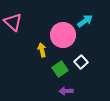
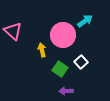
pink triangle: moved 9 px down
green square: rotated 21 degrees counterclockwise
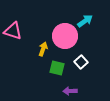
pink triangle: rotated 24 degrees counterclockwise
pink circle: moved 2 px right, 1 px down
yellow arrow: moved 1 px right, 1 px up; rotated 32 degrees clockwise
green square: moved 3 px left, 1 px up; rotated 21 degrees counterclockwise
purple arrow: moved 4 px right
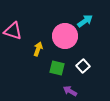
yellow arrow: moved 5 px left
white square: moved 2 px right, 4 px down
purple arrow: rotated 32 degrees clockwise
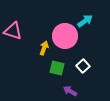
yellow arrow: moved 6 px right, 1 px up
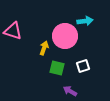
cyan arrow: rotated 28 degrees clockwise
white square: rotated 24 degrees clockwise
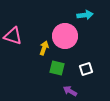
cyan arrow: moved 6 px up
pink triangle: moved 5 px down
white square: moved 3 px right, 3 px down
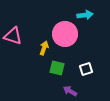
pink circle: moved 2 px up
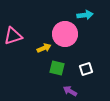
pink triangle: rotated 36 degrees counterclockwise
yellow arrow: rotated 48 degrees clockwise
